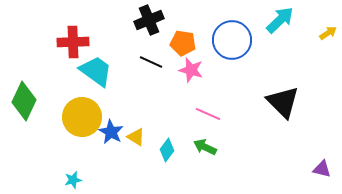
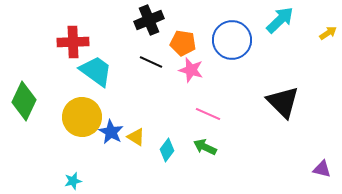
cyan star: moved 1 px down
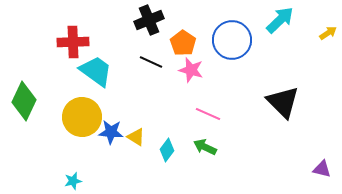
orange pentagon: rotated 25 degrees clockwise
blue star: rotated 25 degrees counterclockwise
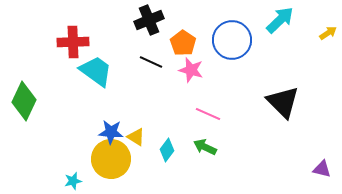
yellow circle: moved 29 px right, 42 px down
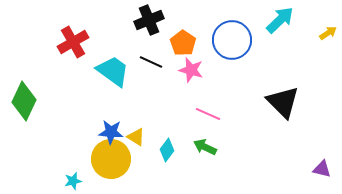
red cross: rotated 28 degrees counterclockwise
cyan trapezoid: moved 17 px right
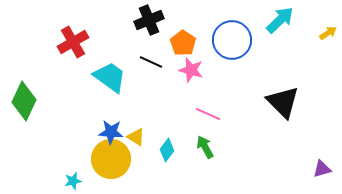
cyan trapezoid: moved 3 px left, 6 px down
green arrow: rotated 35 degrees clockwise
purple triangle: rotated 30 degrees counterclockwise
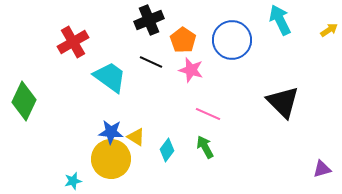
cyan arrow: rotated 72 degrees counterclockwise
yellow arrow: moved 1 px right, 3 px up
orange pentagon: moved 3 px up
